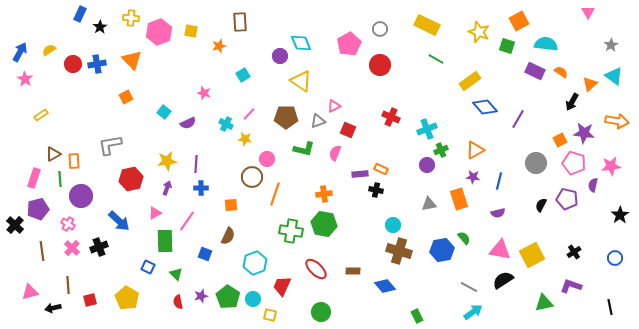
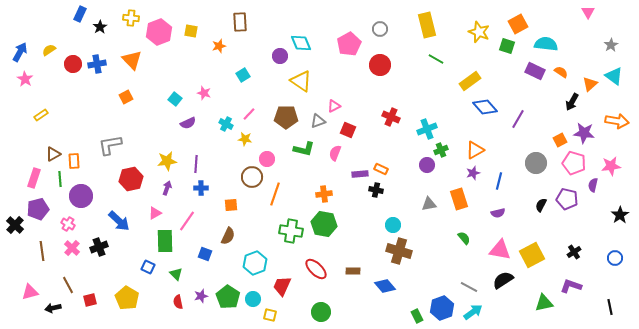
orange square at (519, 21): moved 1 px left, 3 px down
yellow rectangle at (427, 25): rotated 50 degrees clockwise
cyan square at (164, 112): moved 11 px right, 13 px up
purple star at (473, 177): moved 4 px up; rotated 24 degrees counterclockwise
blue hexagon at (442, 250): moved 58 px down; rotated 10 degrees counterclockwise
brown line at (68, 285): rotated 24 degrees counterclockwise
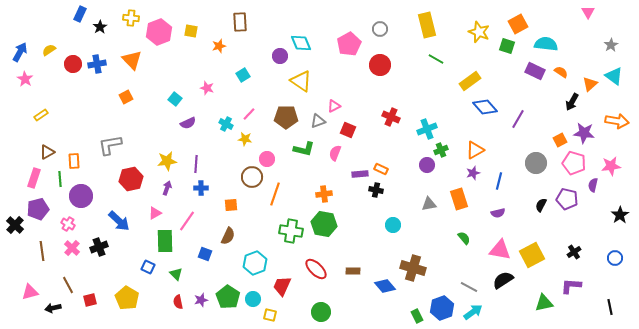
pink star at (204, 93): moved 3 px right, 5 px up
brown triangle at (53, 154): moved 6 px left, 2 px up
brown cross at (399, 251): moved 14 px right, 17 px down
purple L-shape at (571, 286): rotated 15 degrees counterclockwise
purple star at (201, 296): moved 4 px down
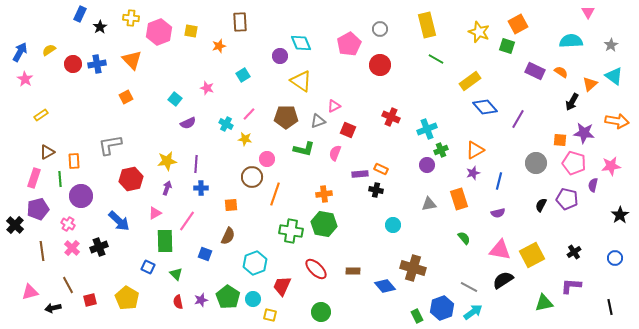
cyan semicircle at (546, 44): moved 25 px right, 3 px up; rotated 10 degrees counterclockwise
orange square at (560, 140): rotated 32 degrees clockwise
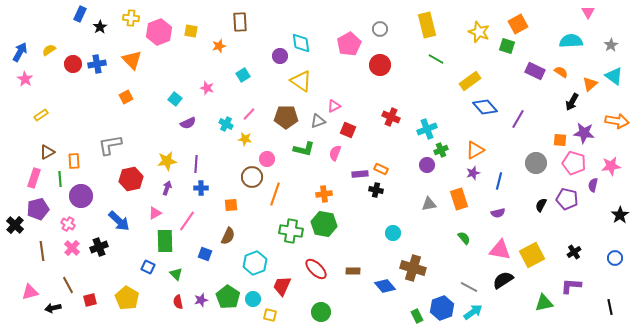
cyan diamond at (301, 43): rotated 15 degrees clockwise
cyan circle at (393, 225): moved 8 px down
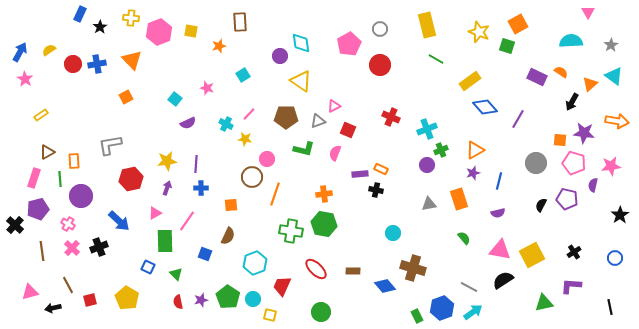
purple rectangle at (535, 71): moved 2 px right, 6 px down
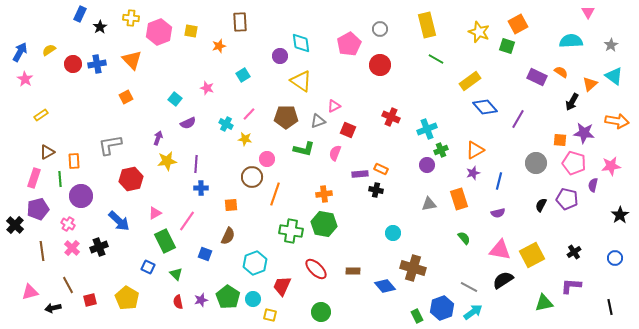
purple arrow at (167, 188): moved 9 px left, 50 px up
green rectangle at (165, 241): rotated 25 degrees counterclockwise
